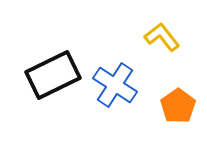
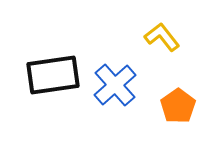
black rectangle: rotated 18 degrees clockwise
blue cross: rotated 15 degrees clockwise
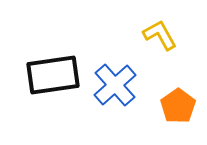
yellow L-shape: moved 2 px left, 2 px up; rotated 9 degrees clockwise
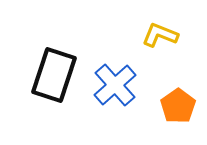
yellow L-shape: rotated 39 degrees counterclockwise
black rectangle: moved 1 px right; rotated 64 degrees counterclockwise
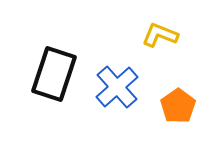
black rectangle: moved 1 px up
blue cross: moved 2 px right, 2 px down
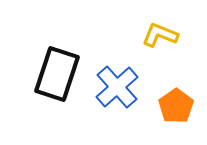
black rectangle: moved 3 px right
orange pentagon: moved 2 px left
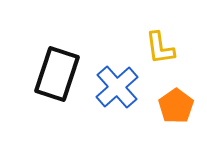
yellow L-shape: moved 13 px down; rotated 120 degrees counterclockwise
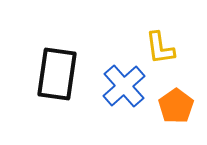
black rectangle: rotated 10 degrees counterclockwise
blue cross: moved 7 px right, 1 px up
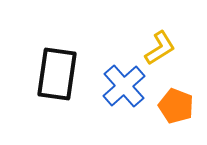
yellow L-shape: rotated 114 degrees counterclockwise
orange pentagon: rotated 16 degrees counterclockwise
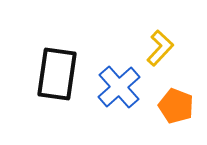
yellow L-shape: rotated 15 degrees counterclockwise
blue cross: moved 5 px left, 1 px down
